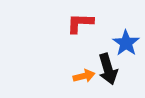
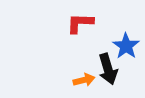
blue star: moved 3 px down
orange arrow: moved 4 px down
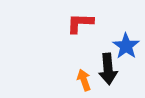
black arrow: rotated 12 degrees clockwise
orange arrow: rotated 95 degrees counterclockwise
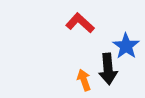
red L-shape: rotated 40 degrees clockwise
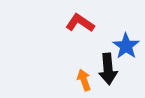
red L-shape: rotated 8 degrees counterclockwise
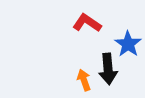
red L-shape: moved 7 px right
blue star: moved 2 px right, 2 px up
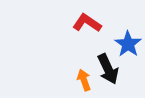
black arrow: rotated 20 degrees counterclockwise
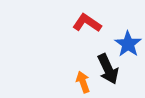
orange arrow: moved 1 px left, 2 px down
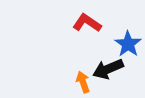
black arrow: rotated 92 degrees clockwise
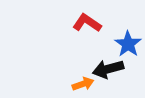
black arrow: rotated 8 degrees clockwise
orange arrow: moved 2 px down; rotated 90 degrees clockwise
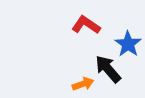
red L-shape: moved 1 px left, 2 px down
black arrow: rotated 64 degrees clockwise
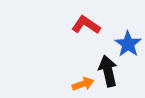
black arrow: moved 2 px down; rotated 28 degrees clockwise
